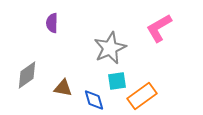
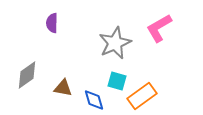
gray star: moved 5 px right, 5 px up
cyan square: rotated 24 degrees clockwise
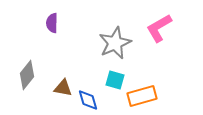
gray diamond: rotated 16 degrees counterclockwise
cyan square: moved 2 px left, 1 px up
orange rectangle: rotated 20 degrees clockwise
blue diamond: moved 6 px left
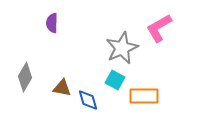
gray star: moved 7 px right, 5 px down
gray diamond: moved 2 px left, 2 px down; rotated 8 degrees counterclockwise
cyan square: rotated 12 degrees clockwise
brown triangle: moved 1 px left
orange rectangle: moved 2 px right; rotated 16 degrees clockwise
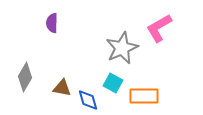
cyan square: moved 2 px left, 3 px down
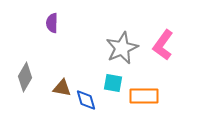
pink L-shape: moved 4 px right, 17 px down; rotated 24 degrees counterclockwise
cyan square: rotated 18 degrees counterclockwise
blue diamond: moved 2 px left
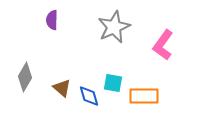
purple semicircle: moved 3 px up
gray star: moved 8 px left, 21 px up
brown triangle: rotated 30 degrees clockwise
blue diamond: moved 3 px right, 4 px up
